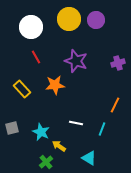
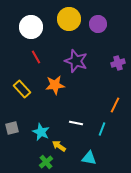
purple circle: moved 2 px right, 4 px down
cyan triangle: rotated 21 degrees counterclockwise
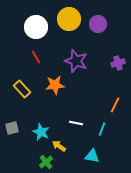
white circle: moved 5 px right
cyan triangle: moved 3 px right, 2 px up
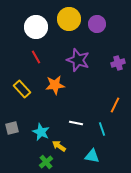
purple circle: moved 1 px left
purple star: moved 2 px right, 1 px up
cyan line: rotated 40 degrees counterclockwise
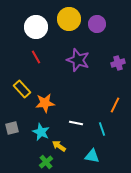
orange star: moved 10 px left, 18 px down
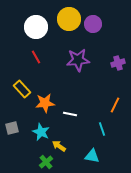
purple circle: moved 4 px left
purple star: rotated 25 degrees counterclockwise
white line: moved 6 px left, 9 px up
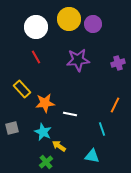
cyan star: moved 2 px right
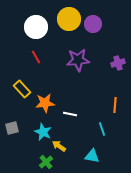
orange line: rotated 21 degrees counterclockwise
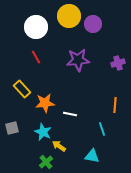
yellow circle: moved 3 px up
